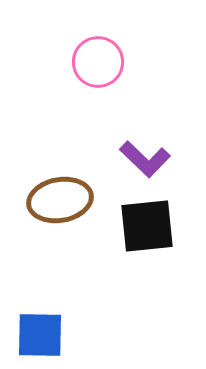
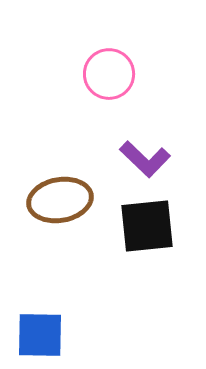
pink circle: moved 11 px right, 12 px down
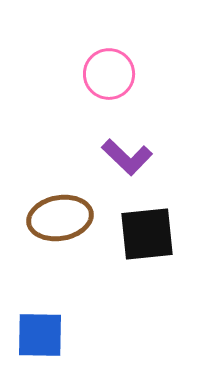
purple L-shape: moved 18 px left, 2 px up
brown ellipse: moved 18 px down
black square: moved 8 px down
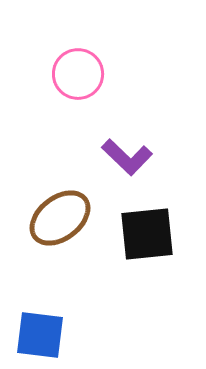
pink circle: moved 31 px left
brown ellipse: rotated 28 degrees counterclockwise
blue square: rotated 6 degrees clockwise
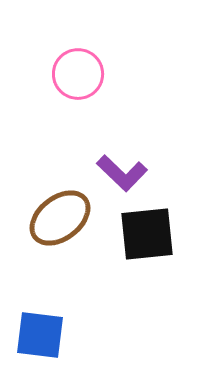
purple L-shape: moved 5 px left, 16 px down
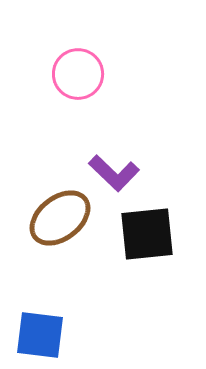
purple L-shape: moved 8 px left
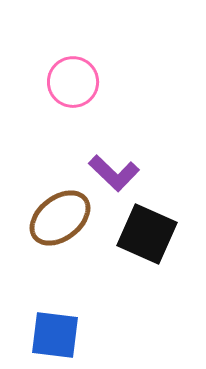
pink circle: moved 5 px left, 8 px down
black square: rotated 30 degrees clockwise
blue square: moved 15 px right
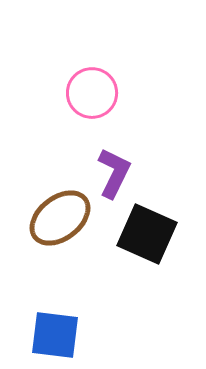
pink circle: moved 19 px right, 11 px down
purple L-shape: rotated 108 degrees counterclockwise
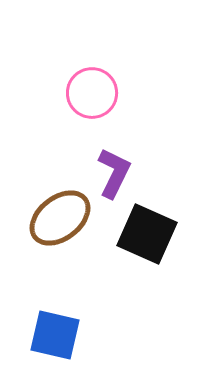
blue square: rotated 6 degrees clockwise
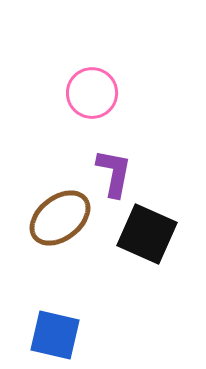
purple L-shape: rotated 15 degrees counterclockwise
